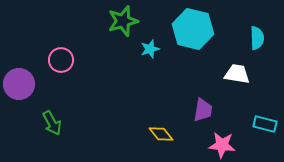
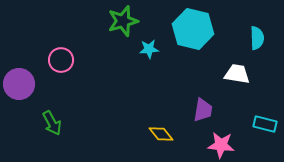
cyan star: moved 1 px left; rotated 12 degrees clockwise
pink star: moved 1 px left
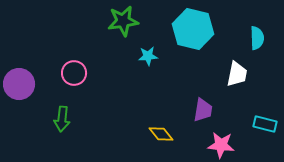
green star: rotated 8 degrees clockwise
cyan star: moved 1 px left, 7 px down
pink circle: moved 13 px right, 13 px down
white trapezoid: rotated 92 degrees clockwise
green arrow: moved 10 px right, 4 px up; rotated 35 degrees clockwise
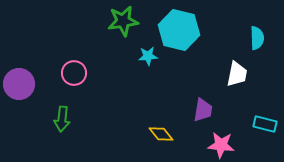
cyan hexagon: moved 14 px left, 1 px down
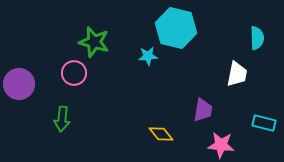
green star: moved 29 px left, 21 px down; rotated 24 degrees clockwise
cyan hexagon: moved 3 px left, 2 px up
cyan rectangle: moved 1 px left, 1 px up
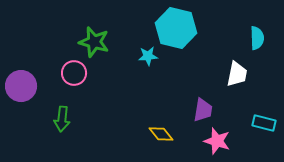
purple circle: moved 2 px right, 2 px down
pink star: moved 4 px left, 4 px up; rotated 12 degrees clockwise
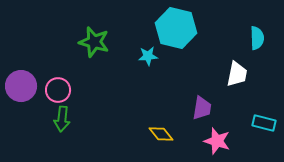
pink circle: moved 16 px left, 17 px down
purple trapezoid: moved 1 px left, 2 px up
